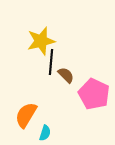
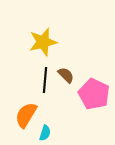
yellow star: moved 2 px right, 1 px down
black line: moved 6 px left, 18 px down
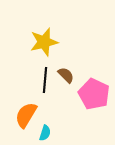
yellow star: moved 1 px right
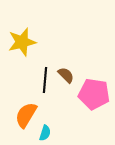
yellow star: moved 22 px left
pink pentagon: rotated 16 degrees counterclockwise
